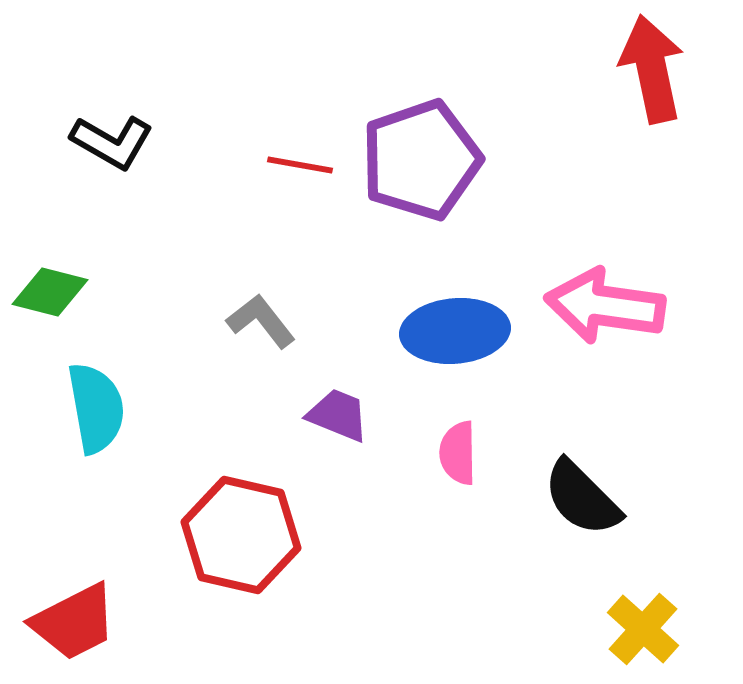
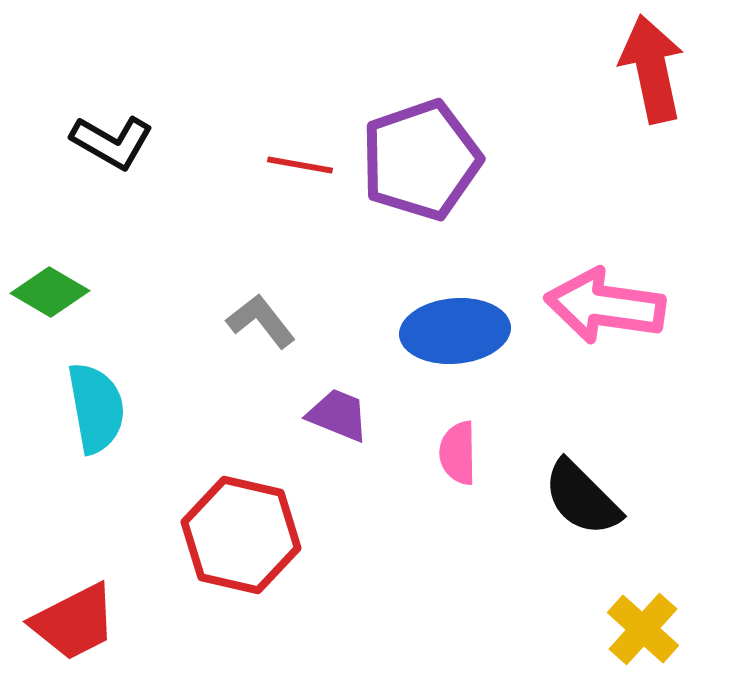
green diamond: rotated 16 degrees clockwise
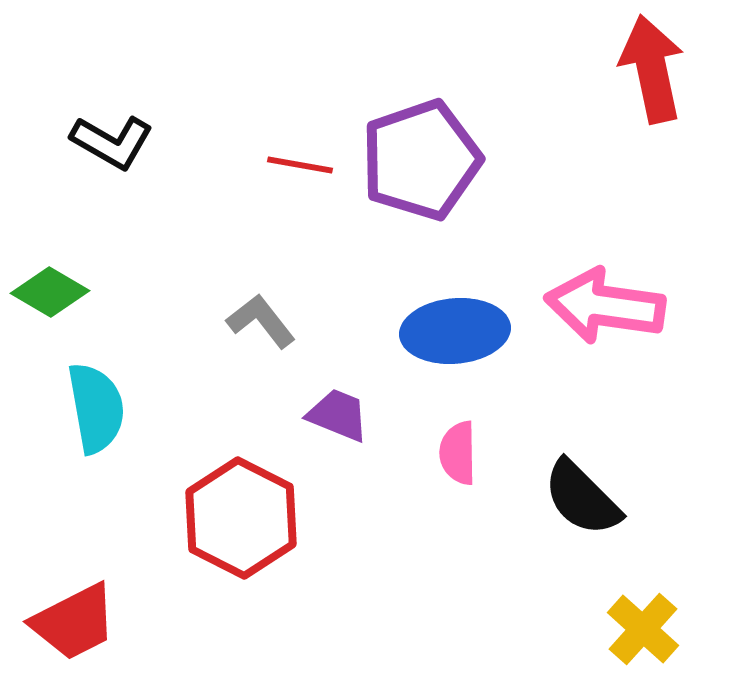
red hexagon: moved 17 px up; rotated 14 degrees clockwise
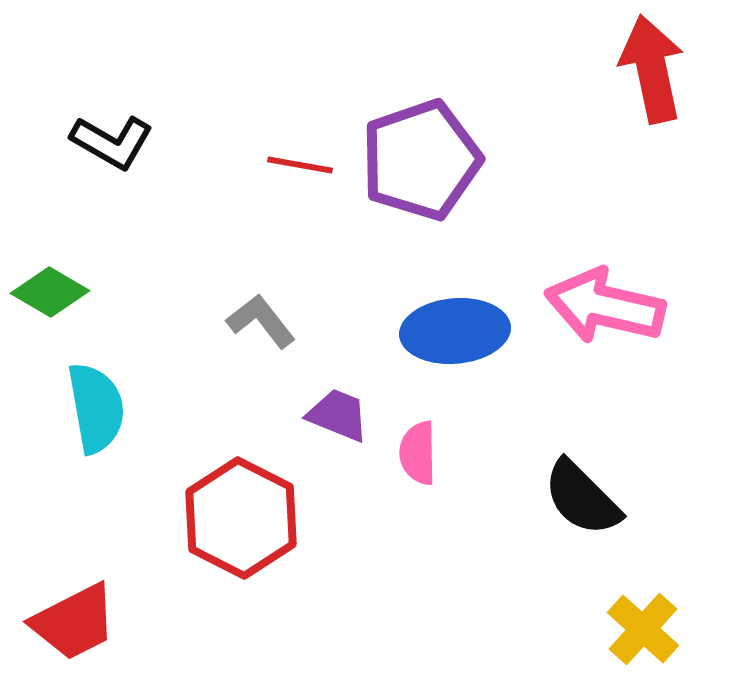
pink arrow: rotated 5 degrees clockwise
pink semicircle: moved 40 px left
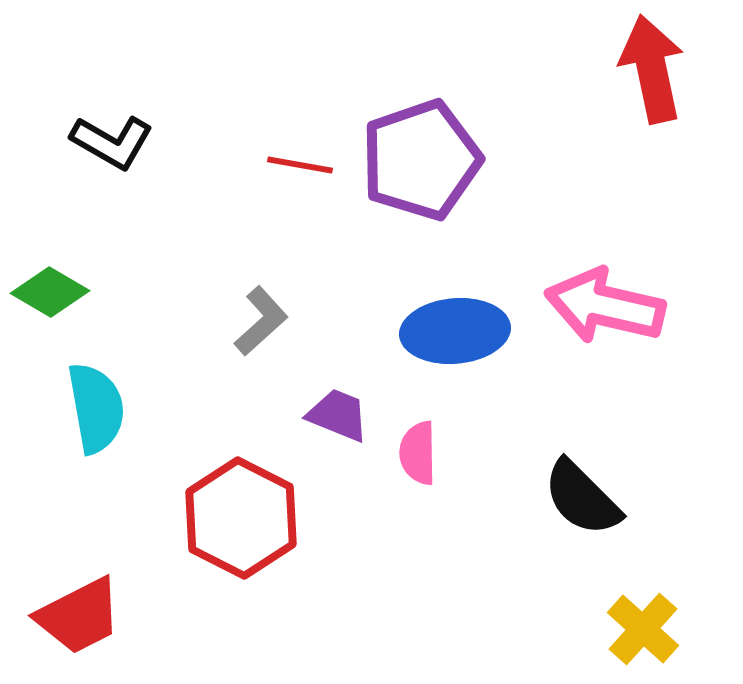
gray L-shape: rotated 86 degrees clockwise
red trapezoid: moved 5 px right, 6 px up
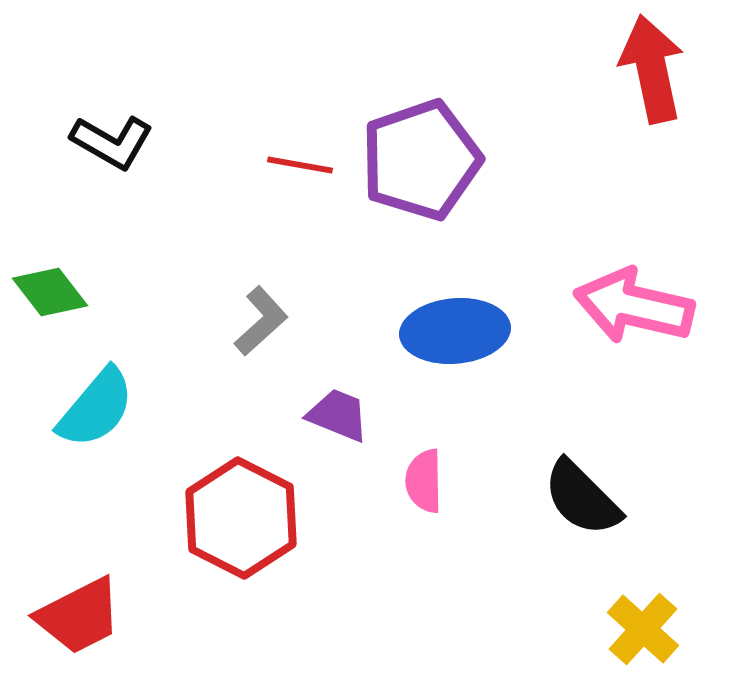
green diamond: rotated 22 degrees clockwise
pink arrow: moved 29 px right
cyan semicircle: rotated 50 degrees clockwise
pink semicircle: moved 6 px right, 28 px down
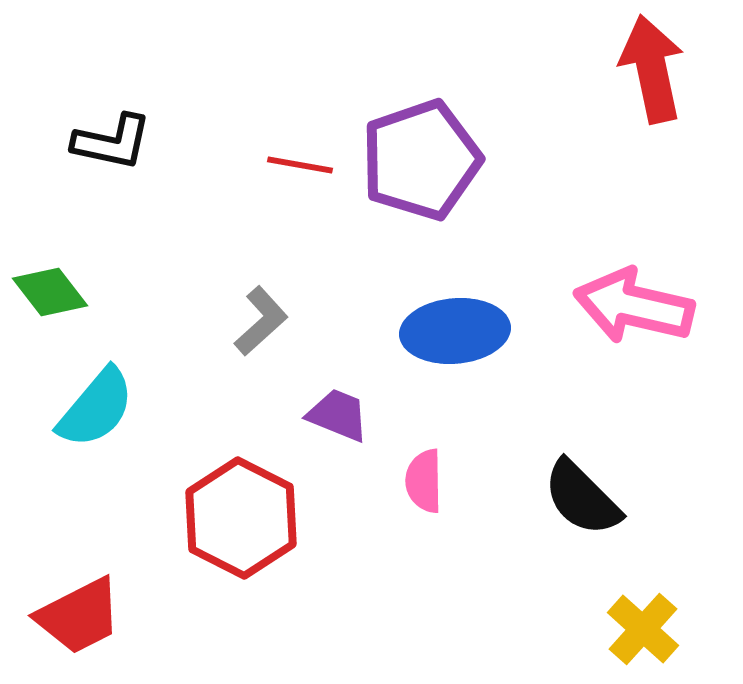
black L-shape: rotated 18 degrees counterclockwise
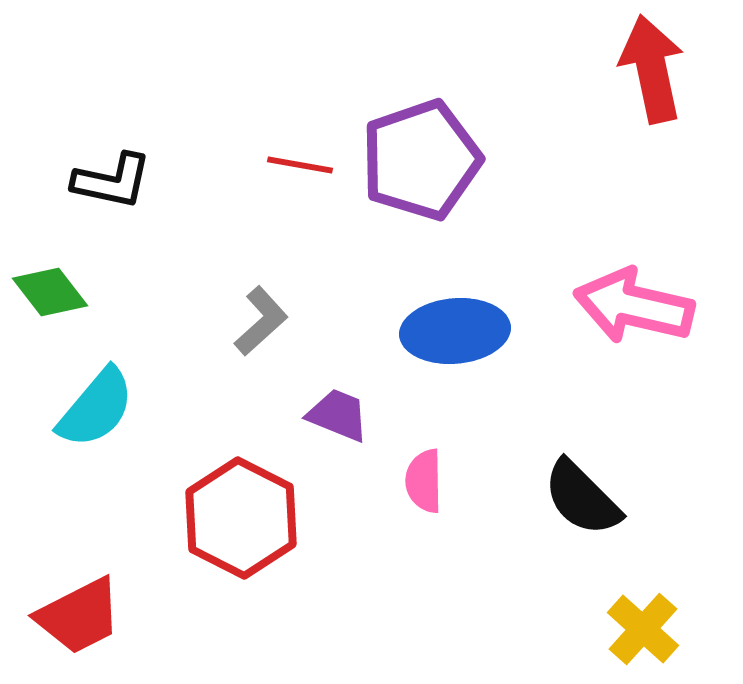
black L-shape: moved 39 px down
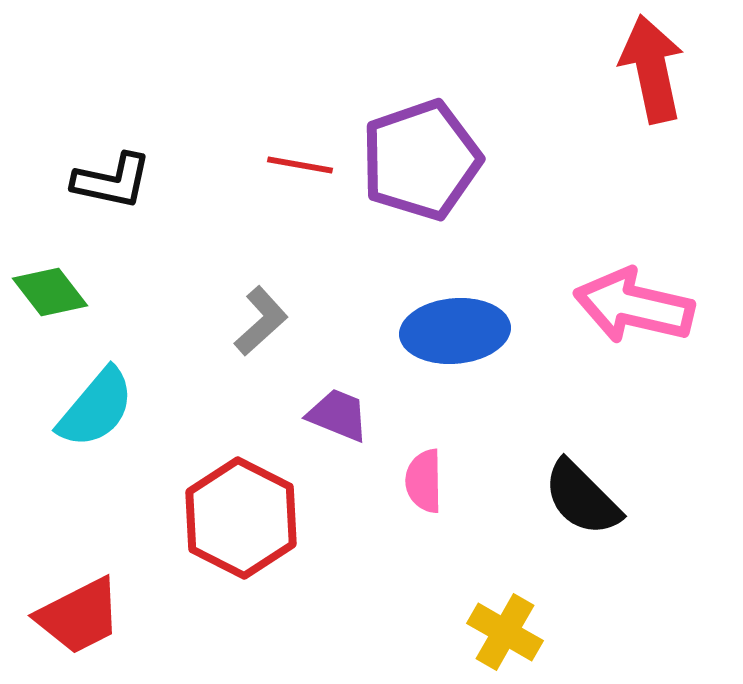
yellow cross: moved 138 px left, 3 px down; rotated 12 degrees counterclockwise
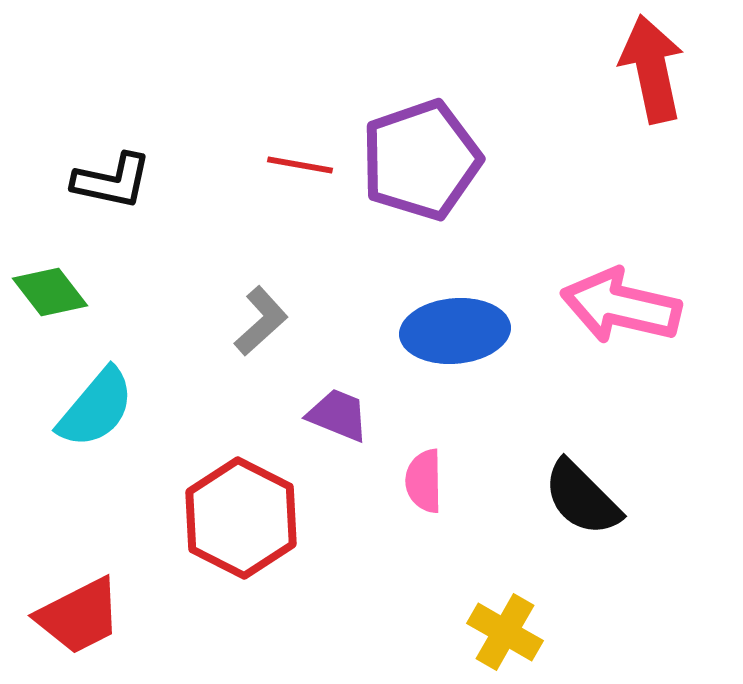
pink arrow: moved 13 px left
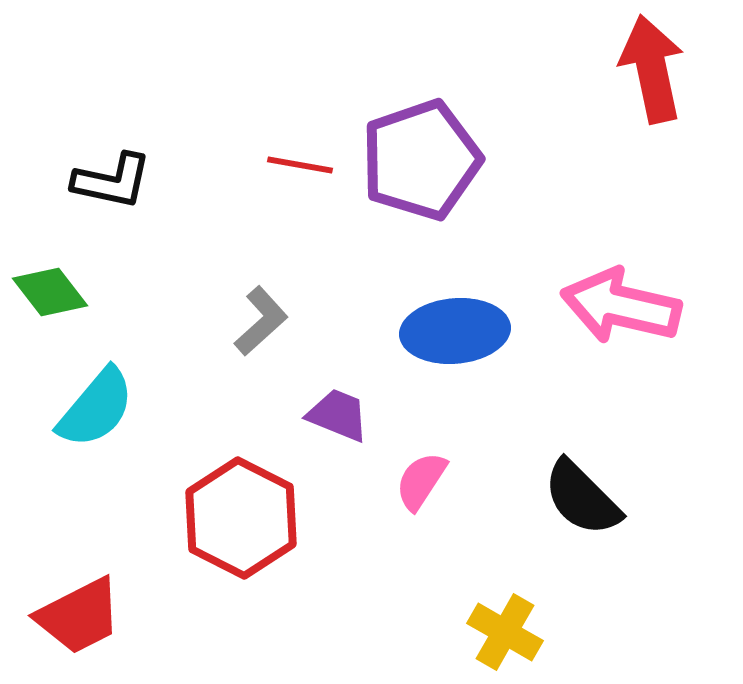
pink semicircle: moved 3 px left; rotated 34 degrees clockwise
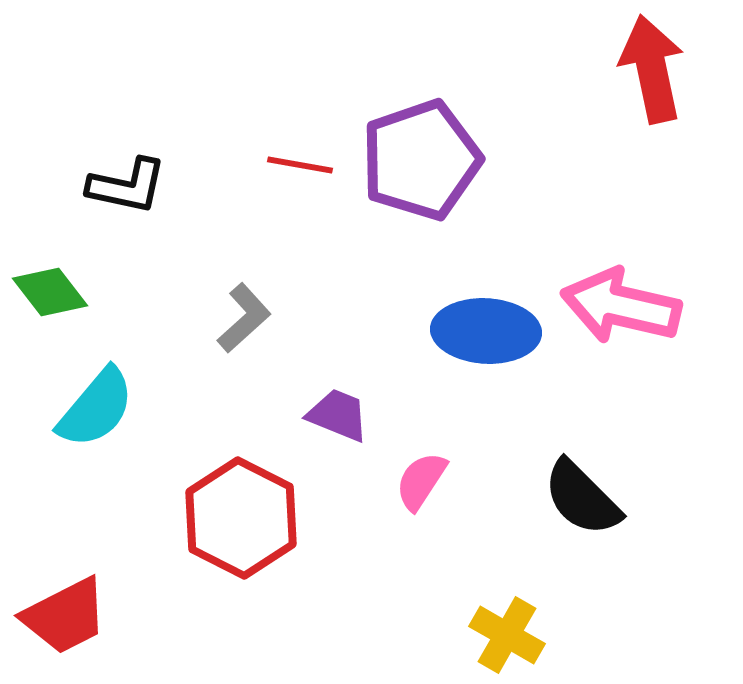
black L-shape: moved 15 px right, 5 px down
gray L-shape: moved 17 px left, 3 px up
blue ellipse: moved 31 px right; rotated 8 degrees clockwise
red trapezoid: moved 14 px left
yellow cross: moved 2 px right, 3 px down
